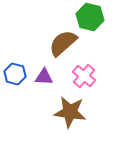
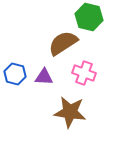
green hexagon: moved 1 px left
brown semicircle: rotated 8 degrees clockwise
pink cross: moved 3 px up; rotated 20 degrees counterclockwise
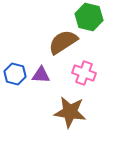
brown semicircle: moved 1 px up
purple triangle: moved 3 px left, 2 px up
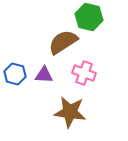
purple triangle: moved 3 px right
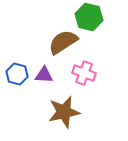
blue hexagon: moved 2 px right
brown star: moved 6 px left; rotated 20 degrees counterclockwise
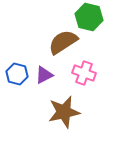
purple triangle: rotated 30 degrees counterclockwise
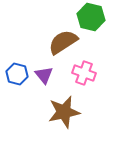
green hexagon: moved 2 px right
purple triangle: rotated 42 degrees counterclockwise
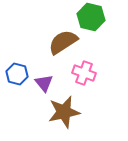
purple triangle: moved 8 px down
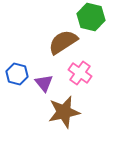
pink cross: moved 4 px left; rotated 15 degrees clockwise
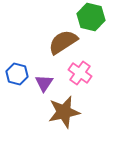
purple triangle: rotated 12 degrees clockwise
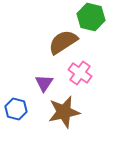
blue hexagon: moved 1 px left, 35 px down
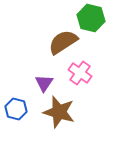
green hexagon: moved 1 px down
brown star: moved 5 px left; rotated 28 degrees clockwise
